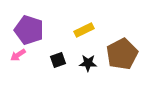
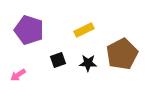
pink arrow: moved 20 px down
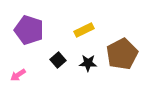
black square: rotated 21 degrees counterclockwise
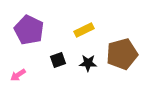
purple pentagon: rotated 8 degrees clockwise
brown pentagon: rotated 12 degrees clockwise
black square: rotated 21 degrees clockwise
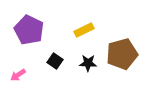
black square: moved 3 px left, 1 px down; rotated 35 degrees counterclockwise
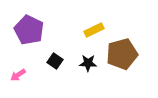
yellow rectangle: moved 10 px right
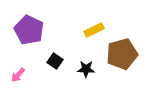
black star: moved 2 px left, 6 px down
pink arrow: rotated 14 degrees counterclockwise
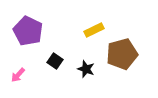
purple pentagon: moved 1 px left, 1 px down
black star: rotated 18 degrees clockwise
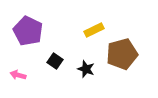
pink arrow: rotated 63 degrees clockwise
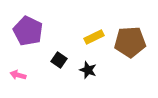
yellow rectangle: moved 7 px down
brown pentagon: moved 8 px right, 12 px up; rotated 12 degrees clockwise
black square: moved 4 px right, 1 px up
black star: moved 2 px right, 1 px down
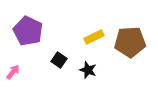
pink arrow: moved 5 px left, 3 px up; rotated 112 degrees clockwise
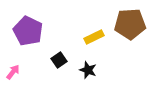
brown pentagon: moved 18 px up
black square: rotated 21 degrees clockwise
